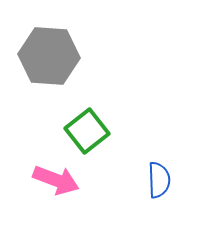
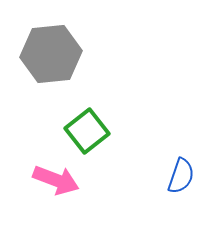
gray hexagon: moved 2 px right, 2 px up; rotated 10 degrees counterclockwise
blue semicircle: moved 22 px right, 4 px up; rotated 21 degrees clockwise
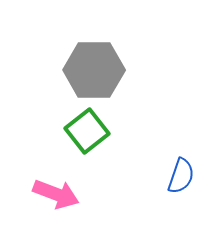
gray hexagon: moved 43 px right, 16 px down; rotated 6 degrees clockwise
pink arrow: moved 14 px down
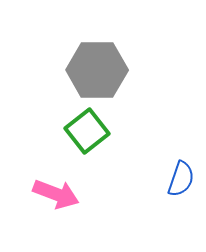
gray hexagon: moved 3 px right
blue semicircle: moved 3 px down
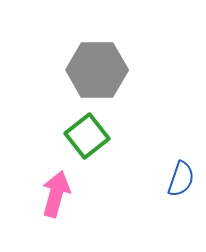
green square: moved 5 px down
pink arrow: rotated 96 degrees counterclockwise
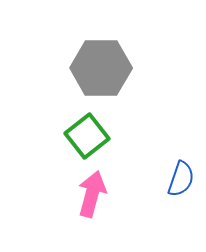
gray hexagon: moved 4 px right, 2 px up
pink arrow: moved 36 px right
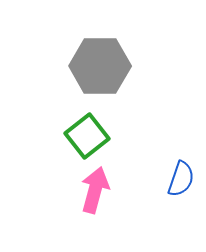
gray hexagon: moved 1 px left, 2 px up
pink arrow: moved 3 px right, 4 px up
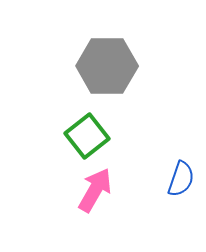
gray hexagon: moved 7 px right
pink arrow: rotated 15 degrees clockwise
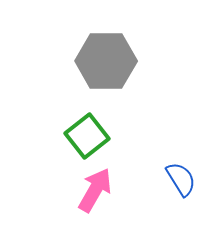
gray hexagon: moved 1 px left, 5 px up
blue semicircle: rotated 51 degrees counterclockwise
